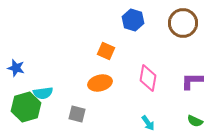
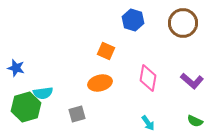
purple L-shape: rotated 140 degrees counterclockwise
gray square: rotated 30 degrees counterclockwise
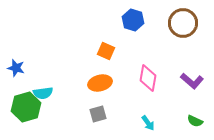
gray square: moved 21 px right
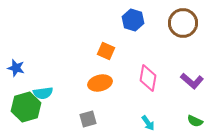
gray square: moved 10 px left, 5 px down
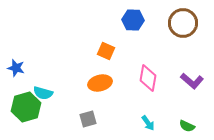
blue hexagon: rotated 15 degrees counterclockwise
cyan semicircle: rotated 24 degrees clockwise
green semicircle: moved 8 px left, 5 px down
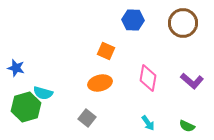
gray square: moved 1 px left, 1 px up; rotated 36 degrees counterclockwise
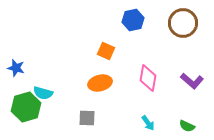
blue hexagon: rotated 15 degrees counterclockwise
gray square: rotated 36 degrees counterclockwise
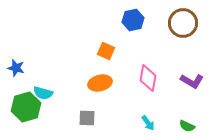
purple L-shape: rotated 10 degrees counterclockwise
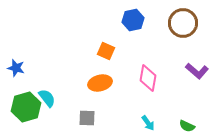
purple L-shape: moved 5 px right, 10 px up; rotated 10 degrees clockwise
cyan semicircle: moved 4 px right, 5 px down; rotated 144 degrees counterclockwise
